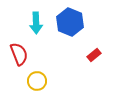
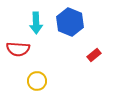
red semicircle: moved 1 px left, 5 px up; rotated 115 degrees clockwise
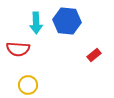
blue hexagon: moved 3 px left, 1 px up; rotated 16 degrees counterclockwise
yellow circle: moved 9 px left, 4 px down
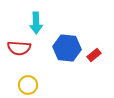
blue hexagon: moved 27 px down
red semicircle: moved 1 px right, 1 px up
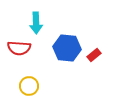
yellow circle: moved 1 px right, 1 px down
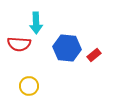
red semicircle: moved 4 px up
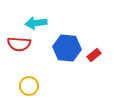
cyan arrow: rotated 85 degrees clockwise
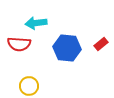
red rectangle: moved 7 px right, 11 px up
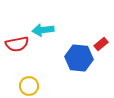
cyan arrow: moved 7 px right, 7 px down
red semicircle: moved 2 px left; rotated 15 degrees counterclockwise
blue hexagon: moved 12 px right, 10 px down
